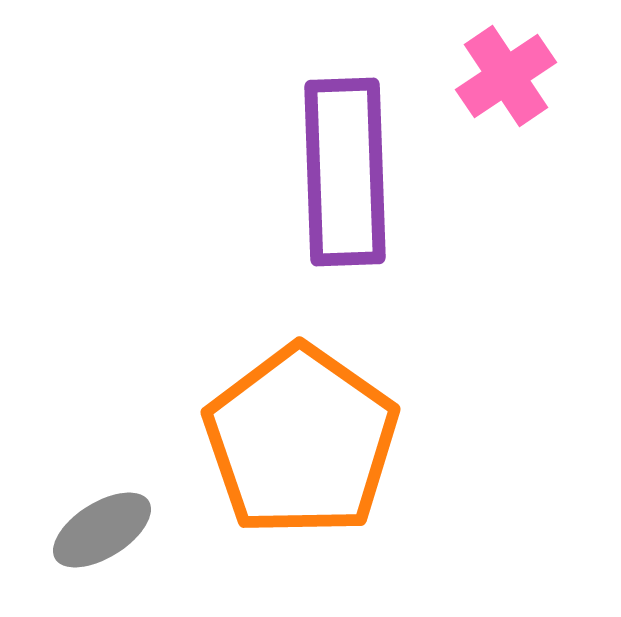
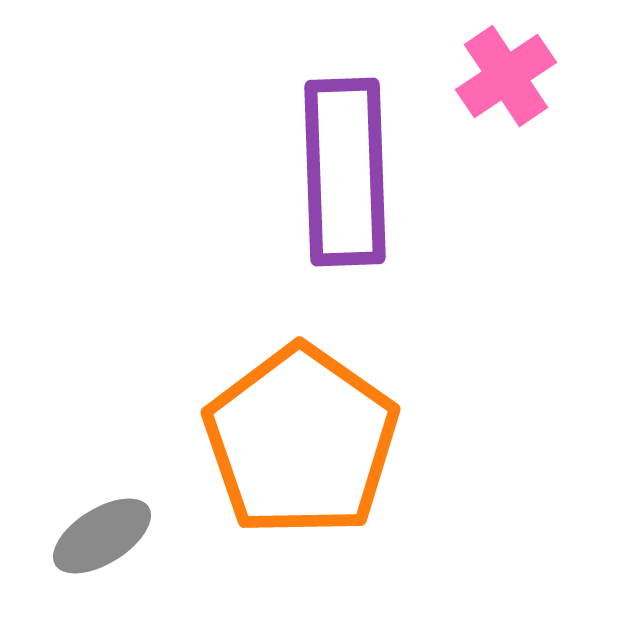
gray ellipse: moved 6 px down
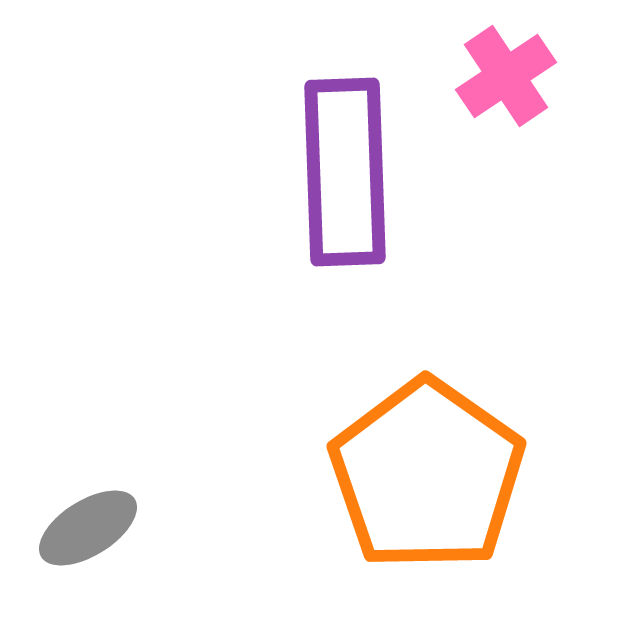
orange pentagon: moved 126 px right, 34 px down
gray ellipse: moved 14 px left, 8 px up
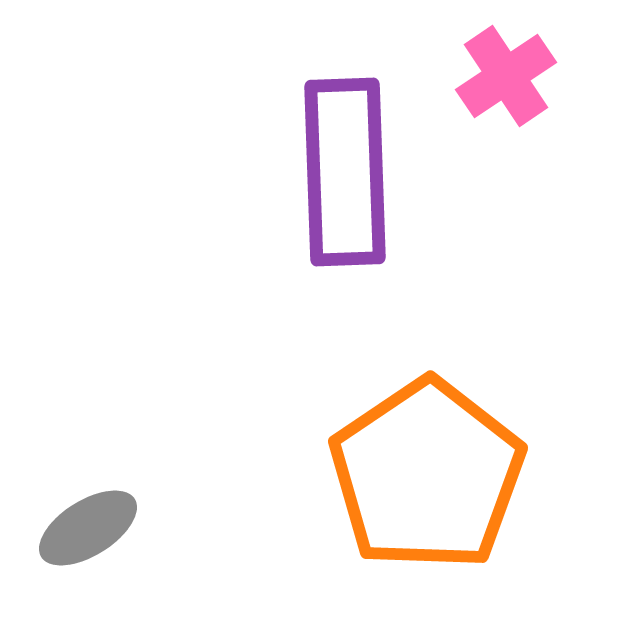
orange pentagon: rotated 3 degrees clockwise
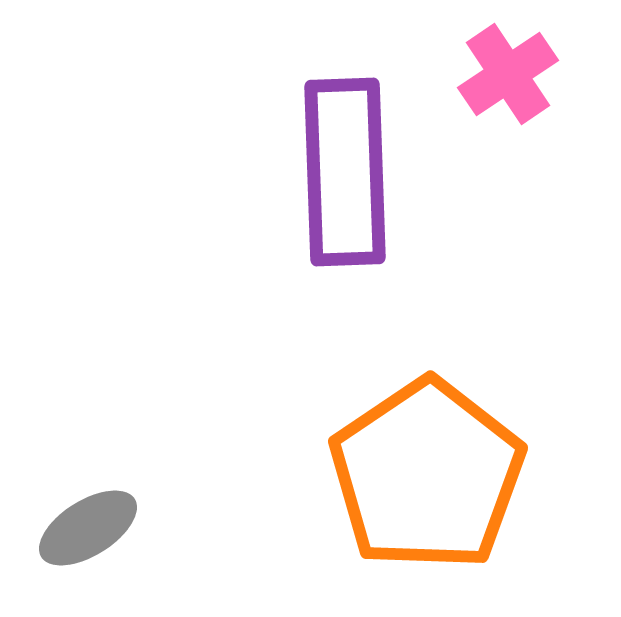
pink cross: moved 2 px right, 2 px up
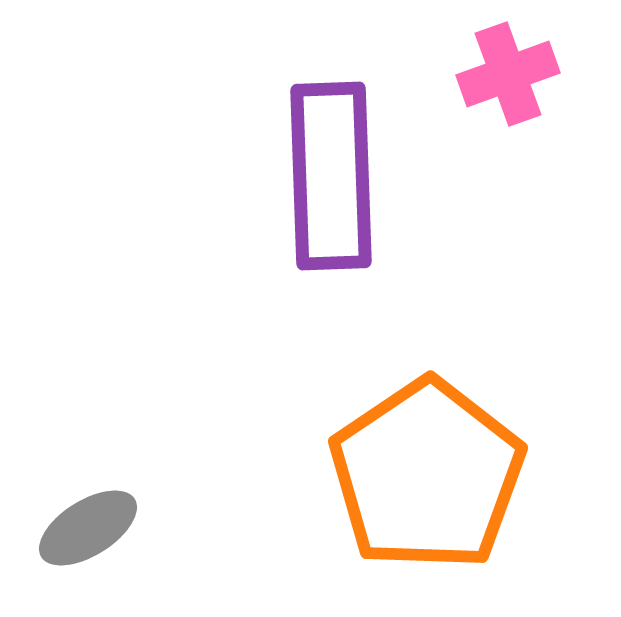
pink cross: rotated 14 degrees clockwise
purple rectangle: moved 14 px left, 4 px down
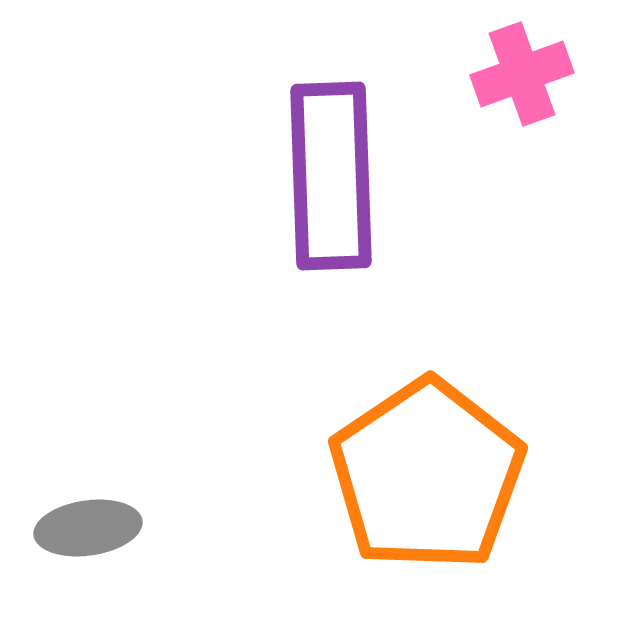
pink cross: moved 14 px right
gray ellipse: rotated 24 degrees clockwise
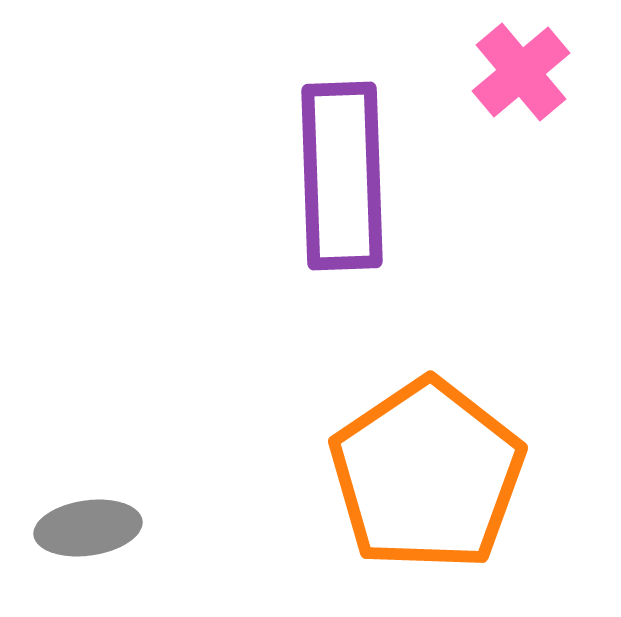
pink cross: moved 1 px left, 2 px up; rotated 20 degrees counterclockwise
purple rectangle: moved 11 px right
